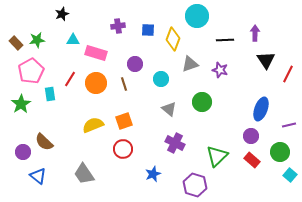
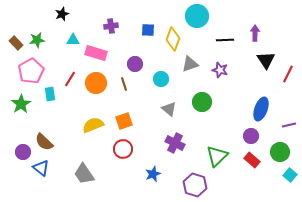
purple cross at (118, 26): moved 7 px left
blue triangle at (38, 176): moved 3 px right, 8 px up
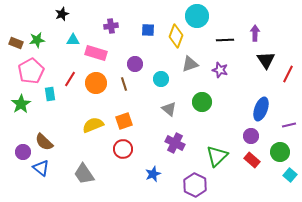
yellow diamond at (173, 39): moved 3 px right, 3 px up
brown rectangle at (16, 43): rotated 24 degrees counterclockwise
purple hexagon at (195, 185): rotated 10 degrees clockwise
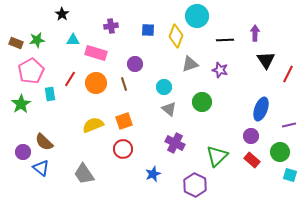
black star at (62, 14): rotated 16 degrees counterclockwise
cyan circle at (161, 79): moved 3 px right, 8 px down
cyan square at (290, 175): rotated 24 degrees counterclockwise
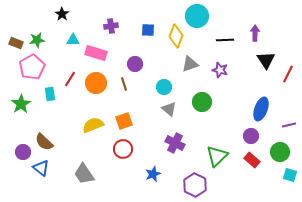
pink pentagon at (31, 71): moved 1 px right, 4 px up
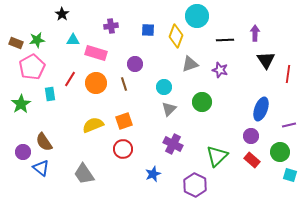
red line at (288, 74): rotated 18 degrees counterclockwise
gray triangle at (169, 109): rotated 35 degrees clockwise
brown semicircle at (44, 142): rotated 12 degrees clockwise
purple cross at (175, 143): moved 2 px left, 1 px down
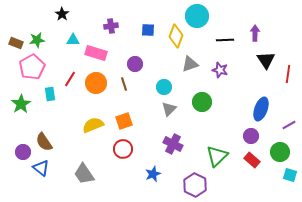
purple line at (289, 125): rotated 16 degrees counterclockwise
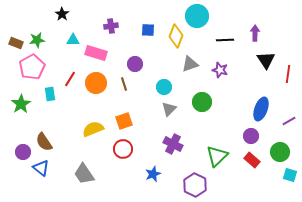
yellow semicircle at (93, 125): moved 4 px down
purple line at (289, 125): moved 4 px up
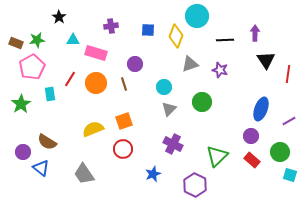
black star at (62, 14): moved 3 px left, 3 px down
brown semicircle at (44, 142): moved 3 px right; rotated 24 degrees counterclockwise
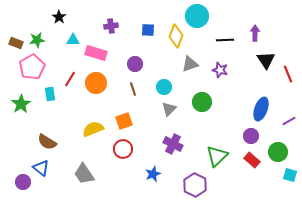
red line at (288, 74): rotated 30 degrees counterclockwise
brown line at (124, 84): moved 9 px right, 5 px down
purple circle at (23, 152): moved 30 px down
green circle at (280, 152): moved 2 px left
